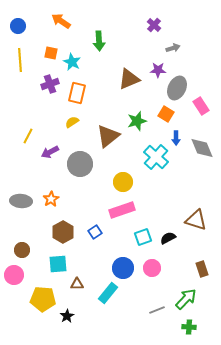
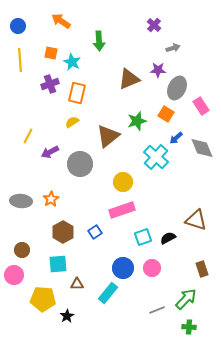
blue arrow at (176, 138): rotated 48 degrees clockwise
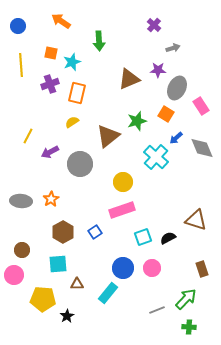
yellow line at (20, 60): moved 1 px right, 5 px down
cyan star at (72, 62): rotated 24 degrees clockwise
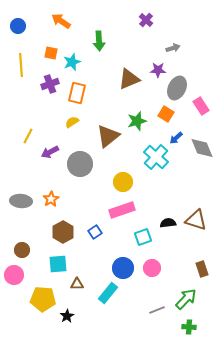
purple cross at (154, 25): moved 8 px left, 5 px up
black semicircle at (168, 238): moved 15 px up; rotated 21 degrees clockwise
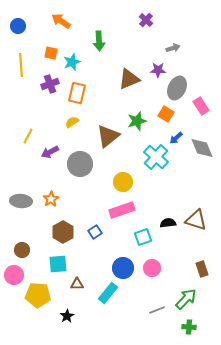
yellow pentagon at (43, 299): moved 5 px left, 4 px up
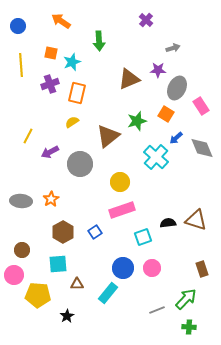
yellow circle at (123, 182): moved 3 px left
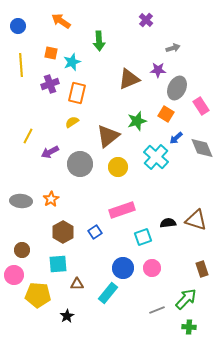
yellow circle at (120, 182): moved 2 px left, 15 px up
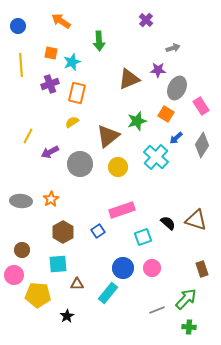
gray diamond at (202, 148): moved 3 px up; rotated 55 degrees clockwise
black semicircle at (168, 223): rotated 49 degrees clockwise
blue square at (95, 232): moved 3 px right, 1 px up
